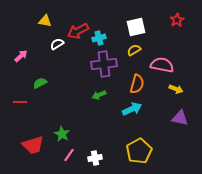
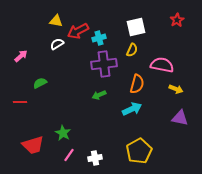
yellow triangle: moved 11 px right
yellow semicircle: moved 2 px left; rotated 144 degrees clockwise
green star: moved 1 px right, 1 px up
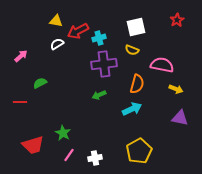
yellow semicircle: rotated 88 degrees clockwise
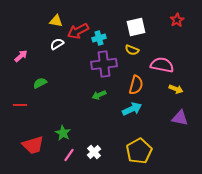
orange semicircle: moved 1 px left, 1 px down
red line: moved 3 px down
white cross: moved 1 px left, 6 px up; rotated 32 degrees counterclockwise
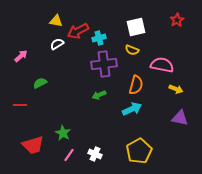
white cross: moved 1 px right, 2 px down; rotated 24 degrees counterclockwise
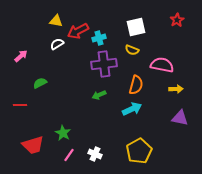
yellow arrow: rotated 24 degrees counterclockwise
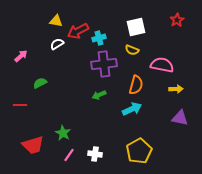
white cross: rotated 16 degrees counterclockwise
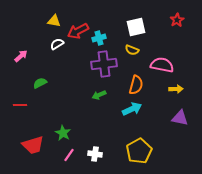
yellow triangle: moved 2 px left
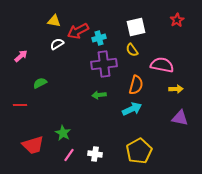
yellow semicircle: rotated 32 degrees clockwise
green arrow: rotated 16 degrees clockwise
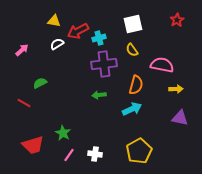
white square: moved 3 px left, 3 px up
pink arrow: moved 1 px right, 6 px up
red line: moved 4 px right, 2 px up; rotated 32 degrees clockwise
